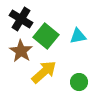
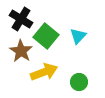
cyan triangle: rotated 36 degrees counterclockwise
yellow arrow: rotated 20 degrees clockwise
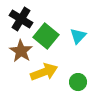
green circle: moved 1 px left
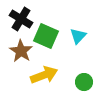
green square: rotated 15 degrees counterclockwise
yellow arrow: moved 3 px down
green circle: moved 6 px right
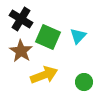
green square: moved 2 px right, 1 px down
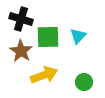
black cross: rotated 15 degrees counterclockwise
green square: rotated 25 degrees counterclockwise
